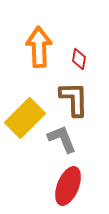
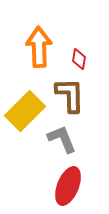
brown L-shape: moved 4 px left, 4 px up
yellow rectangle: moved 7 px up
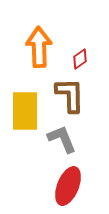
red diamond: moved 1 px right; rotated 45 degrees clockwise
yellow rectangle: rotated 45 degrees counterclockwise
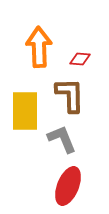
red diamond: rotated 40 degrees clockwise
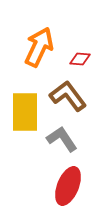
orange arrow: rotated 27 degrees clockwise
brown L-shape: moved 2 px left, 1 px down; rotated 36 degrees counterclockwise
yellow rectangle: moved 1 px down
gray L-shape: rotated 12 degrees counterclockwise
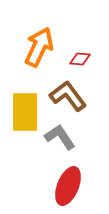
gray L-shape: moved 2 px left, 2 px up
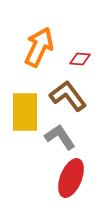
red ellipse: moved 3 px right, 8 px up
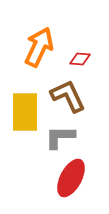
brown L-shape: rotated 12 degrees clockwise
gray L-shape: rotated 56 degrees counterclockwise
red ellipse: rotated 6 degrees clockwise
